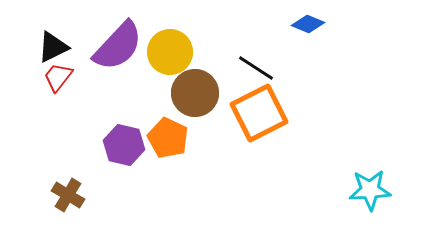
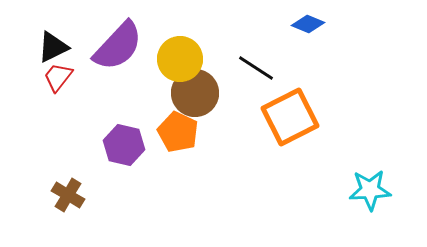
yellow circle: moved 10 px right, 7 px down
orange square: moved 31 px right, 4 px down
orange pentagon: moved 10 px right, 6 px up
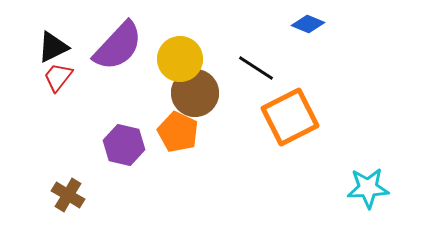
cyan star: moved 2 px left, 2 px up
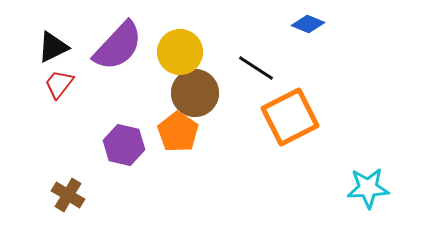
yellow circle: moved 7 px up
red trapezoid: moved 1 px right, 7 px down
orange pentagon: rotated 9 degrees clockwise
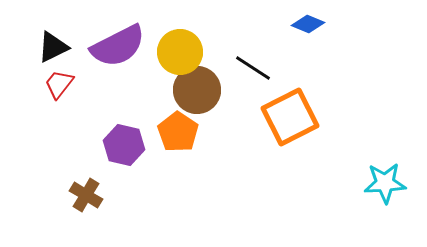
purple semicircle: rotated 20 degrees clockwise
black line: moved 3 px left
brown circle: moved 2 px right, 3 px up
cyan star: moved 17 px right, 5 px up
brown cross: moved 18 px right
